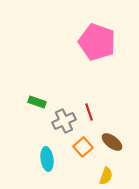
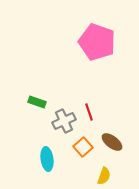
yellow semicircle: moved 2 px left
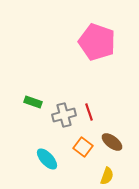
green rectangle: moved 4 px left
gray cross: moved 6 px up; rotated 10 degrees clockwise
orange square: rotated 12 degrees counterclockwise
cyan ellipse: rotated 35 degrees counterclockwise
yellow semicircle: moved 3 px right
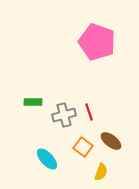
green rectangle: rotated 18 degrees counterclockwise
brown ellipse: moved 1 px left, 1 px up
yellow semicircle: moved 6 px left, 4 px up
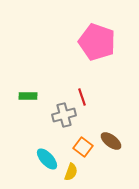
green rectangle: moved 5 px left, 6 px up
red line: moved 7 px left, 15 px up
yellow semicircle: moved 30 px left
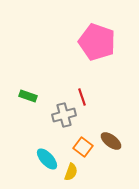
green rectangle: rotated 18 degrees clockwise
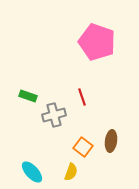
gray cross: moved 10 px left
brown ellipse: rotated 60 degrees clockwise
cyan ellipse: moved 15 px left, 13 px down
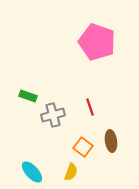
red line: moved 8 px right, 10 px down
gray cross: moved 1 px left
brown ellipse: rotated 15 degrees counterclockwise
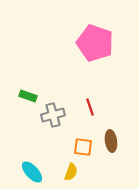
pink pentagon: moved 2 px left, 1 px down
orange square: rotated 30 degrees counterclockwise
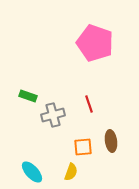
red line: moved 1 px left, 3 px up
orange square: rotated 12 degrees counterclockwise
